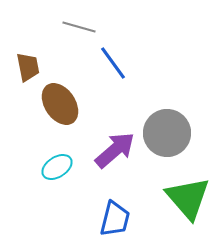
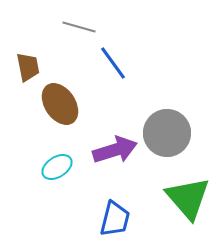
purple arrow: rotated 24 degrees clockwise
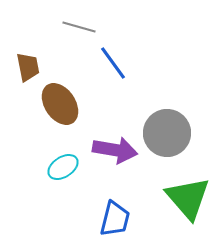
purple arrow: rotated 27 degrees clockwise
cyan ellipse: moved 6 px right
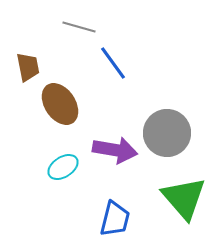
green triangle: moved 4 px left
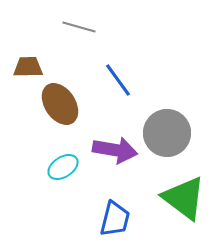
blue line: moved 5 px right, 17 px down
brown trapezoid: rotated 80 degrees counterclockwise
green triangle: rotated 12 degrees counterclockwise
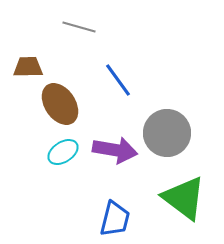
cyan ellipse: moved 15 px up
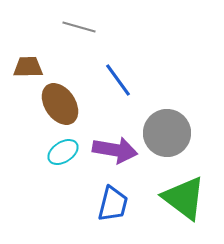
blue trapezoid: moved 2 px left, 15 px up
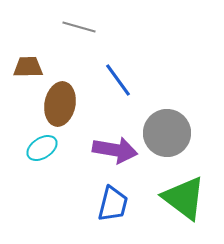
brown ellipse: rotated 45 degrees clockwise
cyan ellipse: moved 21 px left, 4 px up
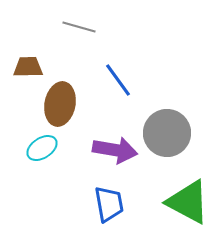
green triangle: moved 4 px right, 4 px down; rotated 9 degrees counterclockwise
blue trapezoid: moved 4 px left; rotated 24 degrees counterclockwise
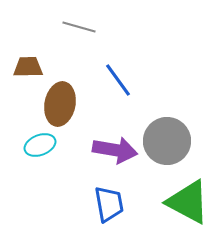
gray circle: moved 8 px down
cyan ellipse: moved 2 px left, 3 px up; rotated 12 degrees clockwise
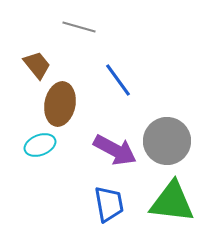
brown trapezoid: moved 9 px right, 2 px up; rotated 52 degrees clockwise
purple arrow: rotated 18 degrees clockwise
green triangle: moved 16 px left; rotated 21 degrees counterclockwise
